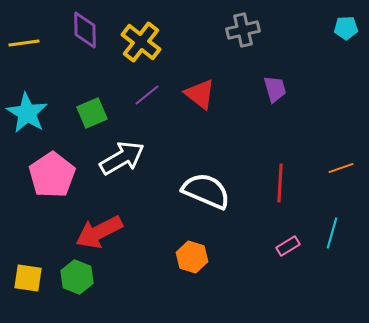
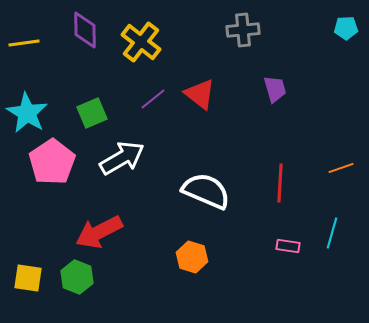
gray cross: rotated 8 degrees clockwise
purple line: moved 6 px right, 4 px down
pink pentagon: moved 13 px up
pink rectangle: rotated 40 degrees clockwise
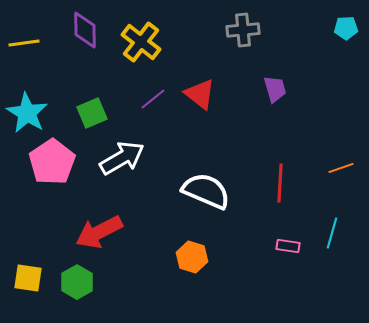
green hexagon: moved 5 px down; rotated 8 degrees clockwise
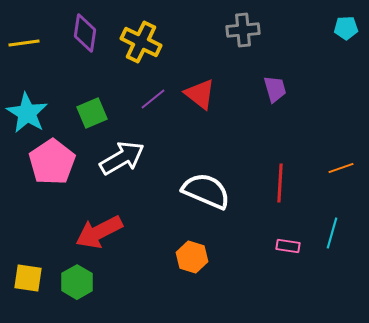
purple diamond: moved 3 px down; rotated 9 degrees clockwise
yellow cross: rotated 12 degrees counterclockwise
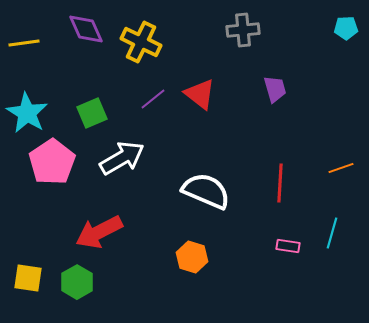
purple diamond: moved 1 px right, 4 px up; rotated 33 degrees counterclockwise
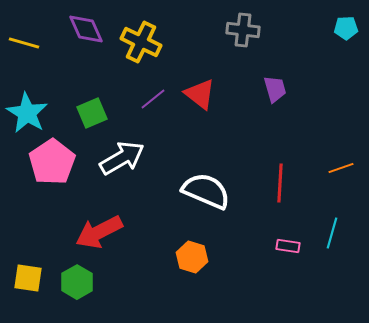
gray cross: rotated 12 degrees clockwise
yellow line: rotated 24 degrees clockwise
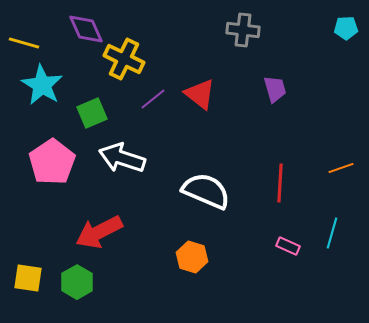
yellow cross: moved 17 px left, 17 px down
cyan star: moved 15 px right, 28 px up
white arrow: rotated 132 degrees counterclockwise
pink rectangle: rotated 15 degrees clockwise
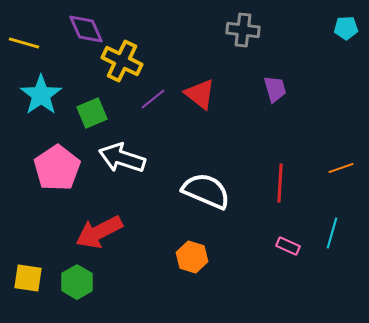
yellow cross: moved 2 px left, 2 px down
cyan star: moved 1 px left, 10 px down; rotated 6 degrees clockwise
pink pentagon: moved 5 px right, 6 px down
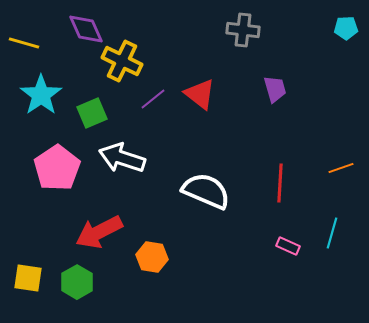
orange hexagon: moved 40 px left; rotated 8 degrees counterclockwise
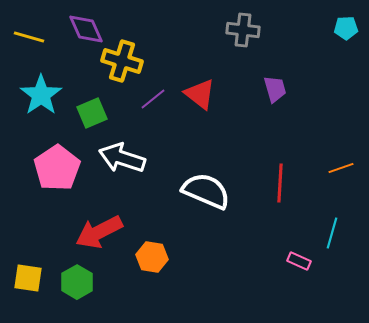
yellow line: moved 5 px right, 6 px up
yellow cross: rotated 9 degrees counterclockwise
pink rectangle: moved 11 px right, 15 px down
